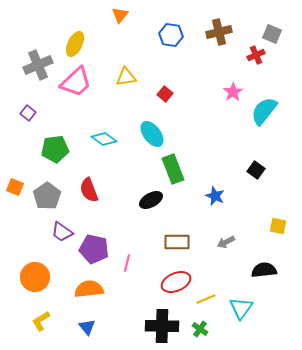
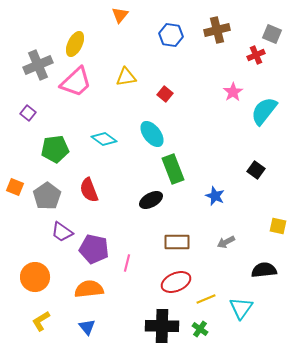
brown cross: moved 2 px left, 2 px up
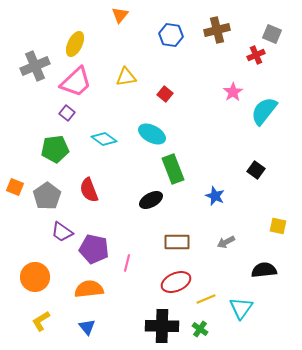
gray cross: moved 3 px left, 1 px down
purple square: moved 39 px right
cyan ellipse: rotated 24 degrees counterclockwise
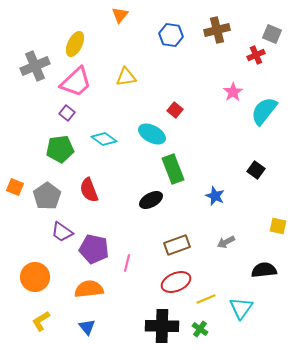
red square: moved 10 px right, 16 px down
green pentagon: moved 5 px right
brown rectangle: moved 3 px down; rotated 20 degrees counterclockwise
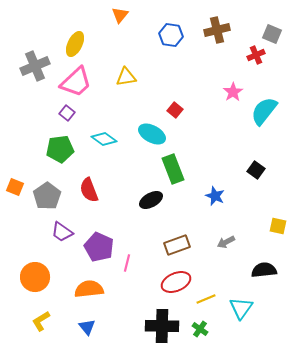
purple pentagon: moved 5 px right, 2 px up; rotated 12 degrees clockwise
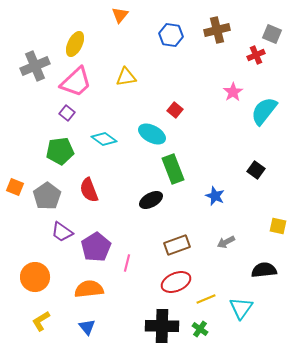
green pentagon: moved 2 px down
purple pentagon: moved 3 px left; rotated 16 degrees clockwise
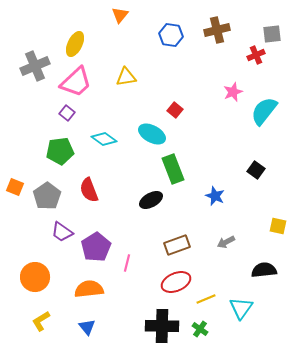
gray square: rotated 30 degrees counterclockwise
pink star: rotated 12 degrees clockwise
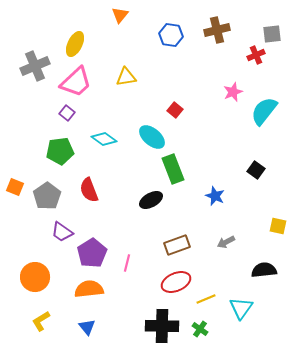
cyan ellipse: moved 3 px down; rotated 12 degrees clockwise
purple pentagon: moved 4 px left, 6 px down
